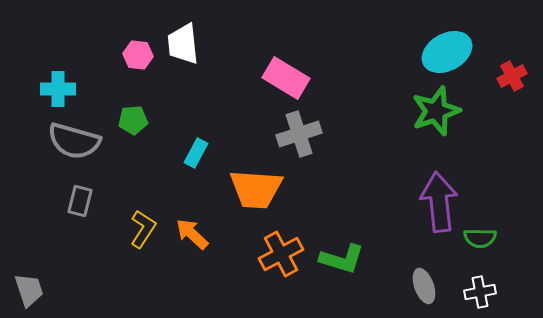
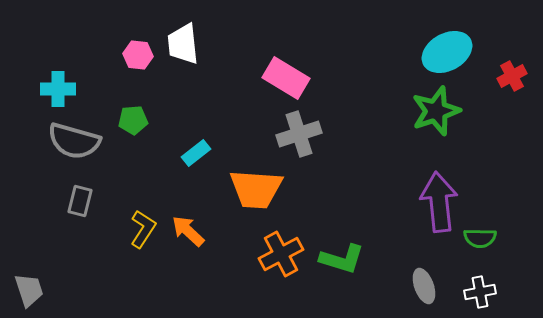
cyan rectangle: rotated 24 degrees clockwise
orange arrow: moved 4 px left, 3 px up
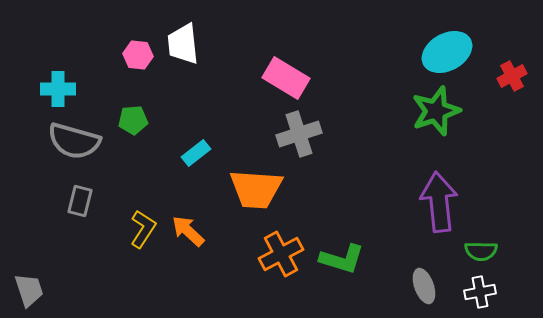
green semicircle: moved 1 px right, 13 px down
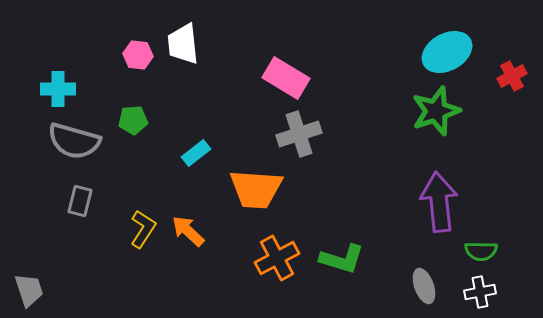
orange cross: moved 4 px left, 4 px down
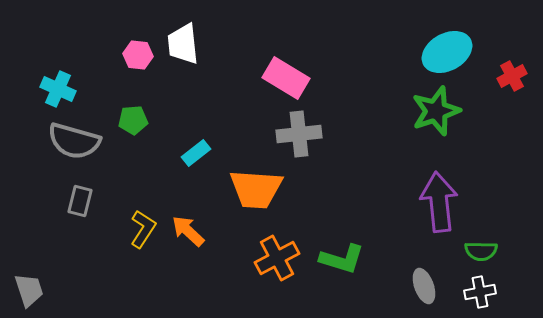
cyan cross: rotated 24 degrees clockwise
gray cross: rotated 12 degrees clockwise
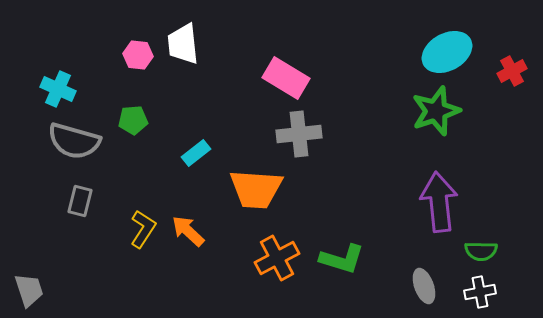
red cross: moved 5 px up
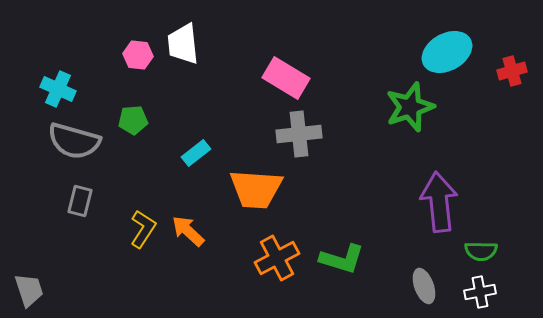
red cross: rotated 12 degrees clockwise
green star: moved 26 px left, 4 px up
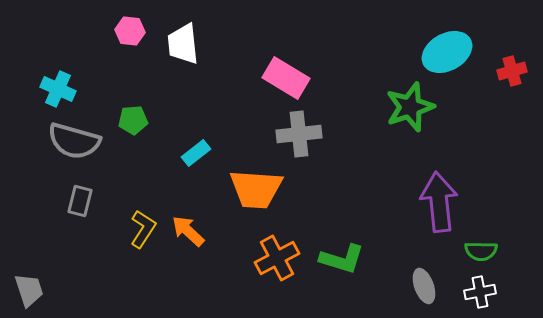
pink hexagon: moved 8 px left, 24 px up
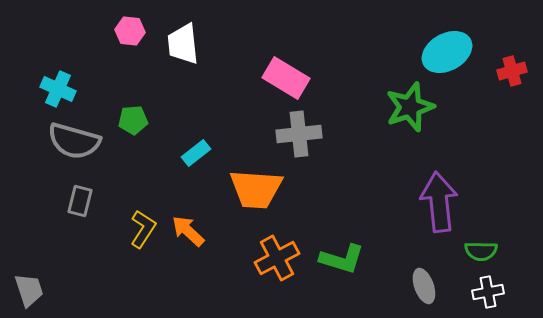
white cross: moved 8 px right
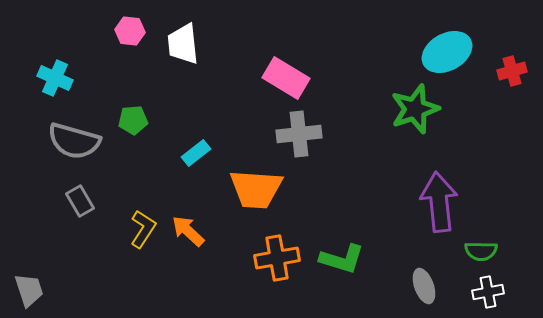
cyan cross: moved 3 px left, 11 px up
green star: moved 5 px right, 2 px down
gray rectangle: rotated 44 degrees counterclockwise
orange cross: rotated 18 degrees clockwise
